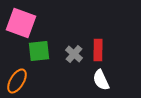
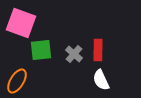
green square: moved 2 px right, 1 px up
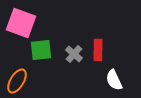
white semicircle: moved 13 px right
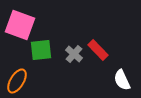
pink square: moved 1 px left, 2 px down
red rectangle: rotated 45 degrees counterclockwise
white semicircle: moved 8 px right
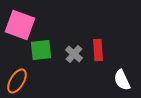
red rectangle: rotated 40 degrees clockwise
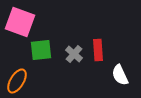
pink square: moved 3 px up
white semicircle: moved 2 px left, 5 px up
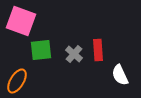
pink square: moved 1 px right, 1 px up
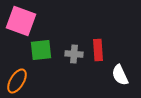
gray cross: rotated 36 degrees counterclockwise
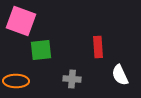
red rectangle: moved 3 px up
gray cross: moved 2 px left, 25 px down
orange ellipse: moved 1 px left; rotated 60 degrees clockwise
